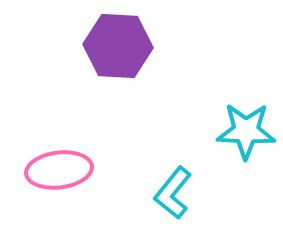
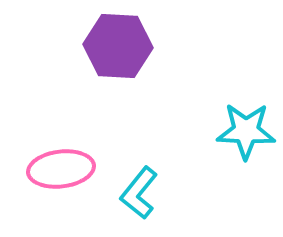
pink ellipse: moved 2 px right, 1 px up
cyan L-shape: moved 34 px left
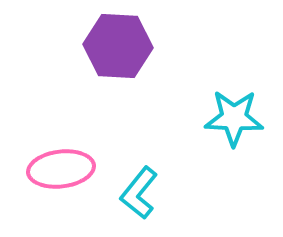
cyan star: moved 12 px left, 13 px up
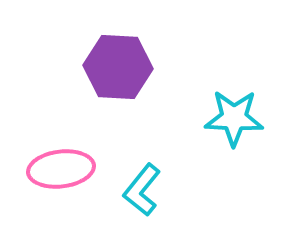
purple hexagon: moved 21 px down
cyan L-shape: moved 3 px right, 3 px up
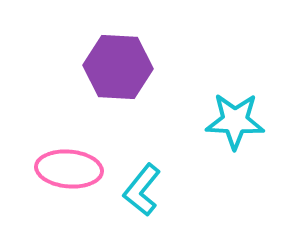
cyan star: moved 1 px right, 3 px down
pink ellipse: moved 8 px right; rotated 12 degrees clockwise
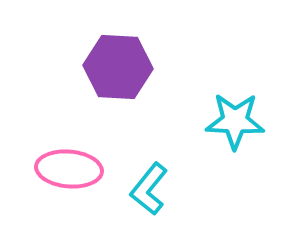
cyan L-shape: moved 7 px right, 1 px up
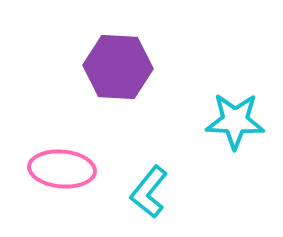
pink ellipse: moved 7 px left
cyan L-shape: moved 3 px down
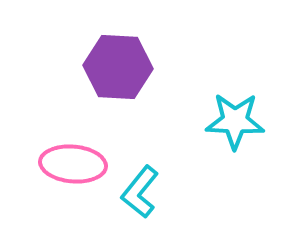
pink ellipse: moved 11 px right, 5 px up
cyan L-shape: moved 9 px left
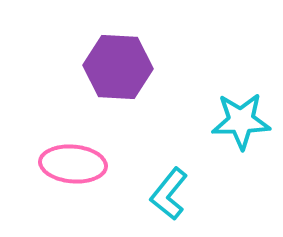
cyan star: moved 6 px right; rotated 4 degrees counterclockwise
cyan L-shape: moved 29 px right, 2 px down
